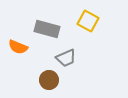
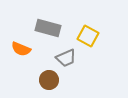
yellow square: moved 15 px down
gray rectangle: moved 1 px right, 1 px up
orange semicircle: moved 3 px right, 2 px down
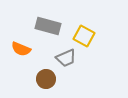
gray rectangle: moved 2 px up
yellow square: moved 4 px left
brown circle: moved 3 px left, 1 px up
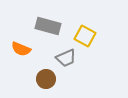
yellow square: moved 1 px right
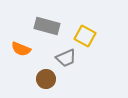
gray rectangle: moved 1 px left
